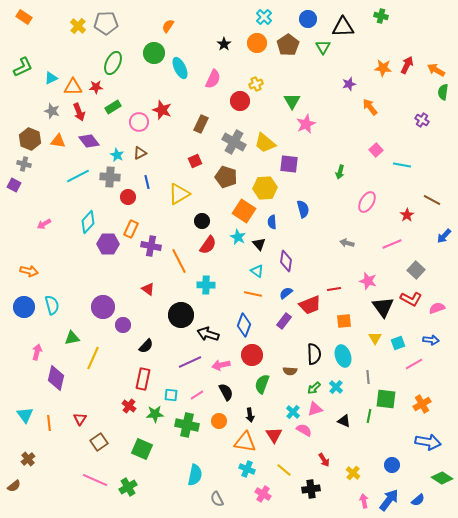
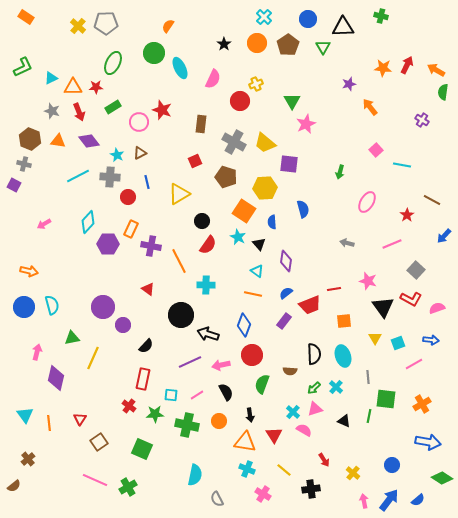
orange rectangle at (24, 17): moved 2 px right
brown rectangle at (201, 124): rotated 18 degrees counterclockwise
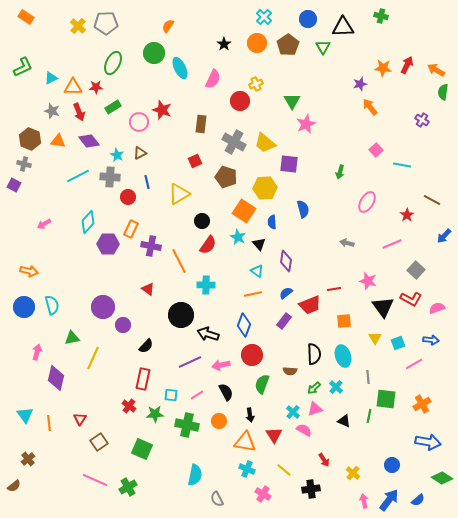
purple star at (349, 84): moved 11 px right
orange line at (253, 294): rotated 24 degrees counterclockwise
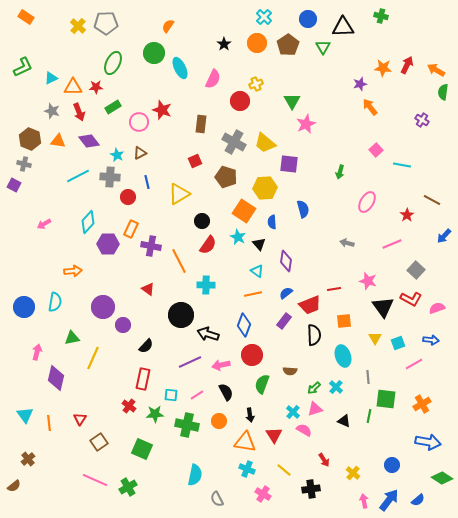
orange arrow at (29, 271): moved 44 px right; rotated 18 degrees counterclockwise
cyan semicircle at (52, 305): moved 3 px right, 3 px up; rotated 24 degrees clockwise
black semicircle at (314, 354): moved 19 px up
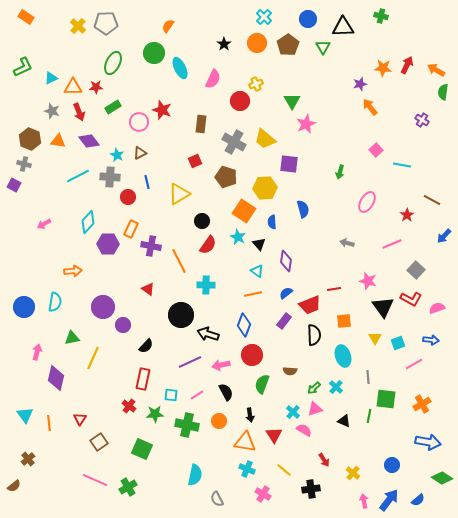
yellow trapezoid at (265, 143): moved 4 px up
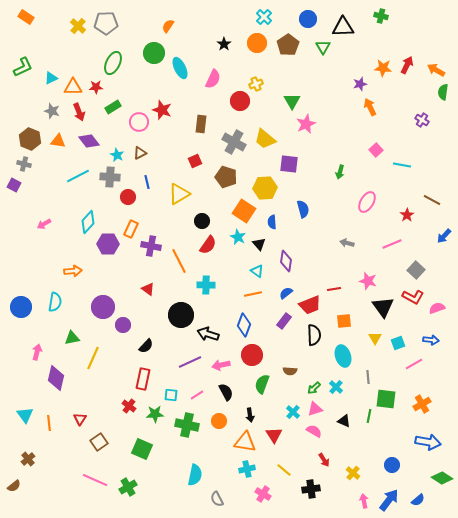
orange arrow at (370, 107): rotated 12 degrees clockwise
red L-shape at (411, 299): moved 2 px right, 2 px up
blue circle at (24, 307): moved 3 px left
pink semicircle at (304, 430): moved 10 px right, 1 px down
cyan cross at (247, 469): rotated 35 degrees counterclockwise
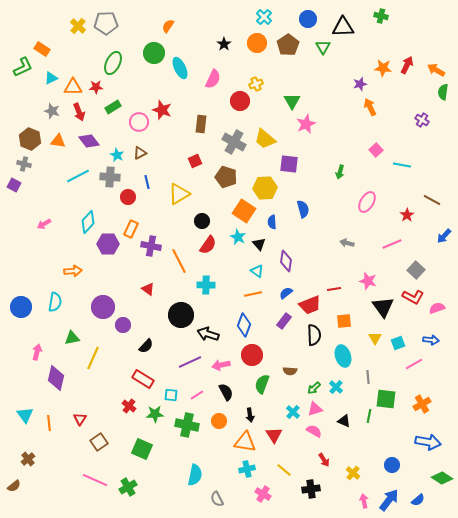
orange rectangle at (26, 17): moved 16 px right, 32 px down
red rectangle at (143, 379): rotated 70 degrees counterclockwise
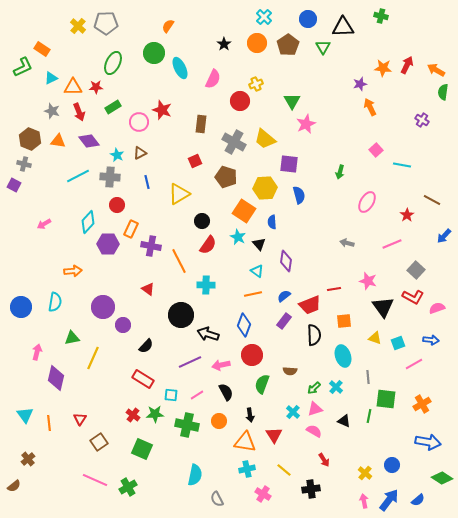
red circle at (128, 197): moved 11 px left, 8 px down
blue semicircle at (303, 209): moved 4 px left, 14 px up
blue semicircle at (286, 293): moved 2 px left, 3 px down
yellow triangle at (375, 338): rotated 40 degrees counterclockwise
red cross at (129, 406): moved 4 px right, 9 px down
yellow cross at (353, 473): moved 12 px right
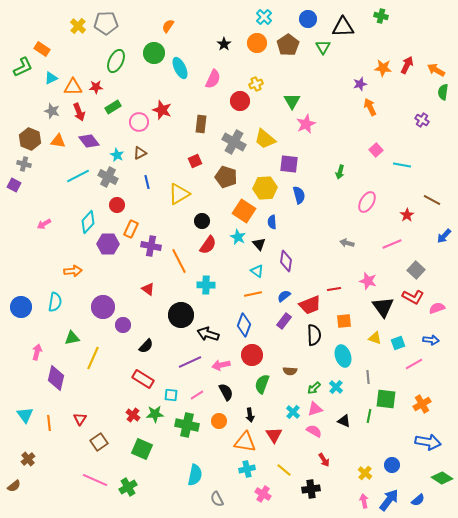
green ellipse at (113, 63): moved 3 px right, 2 px up
gray cross at (110, 177): moved 2 px left; rotated 24 degrees clockwise
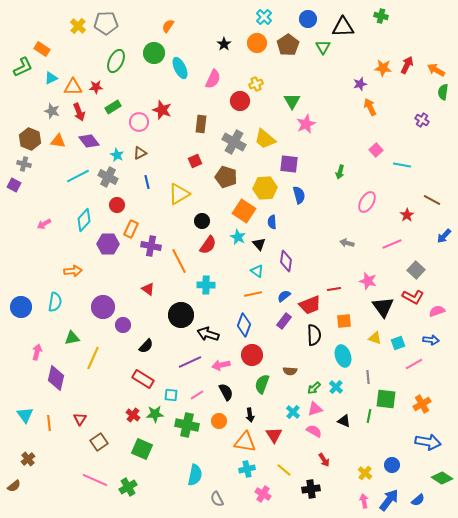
cyan diamond at (88, 222): moved 4 px left, 2 px up
pink semicircle at (437, 308): moved 3 px down
